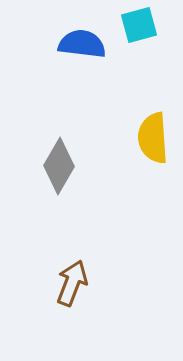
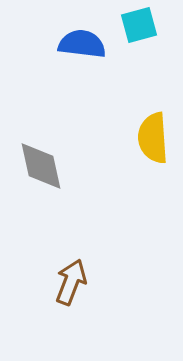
gray diamond: moved 18 px left; rotated 42 degrees counterclockwise
brown arrow: moved 1 px left, 1 px up
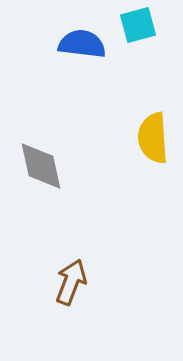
cyan square: moved 1 px left
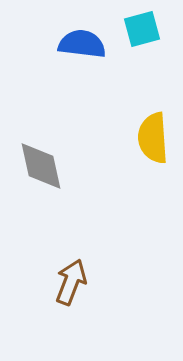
cyan square: moved 4 px right, 4 px down
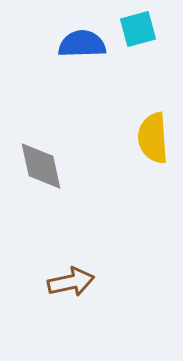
cyan square: moved 4 px left
blue semicircle: rotated 9 degrees counterclockwise
brown arrow: rotated 57 degrees clockwise
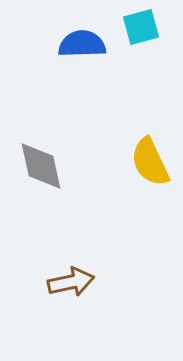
cyan square: moved 3 px right, 2 px up
yellow semicircle: moved 3 px left, 24 px down; rotated 21 degrees counterclockwise
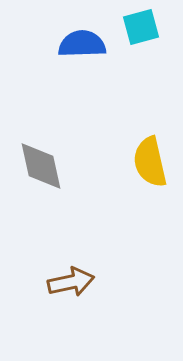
yellow semicircle: rotated 12 degrees clockwise
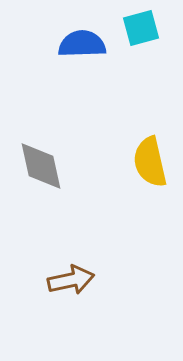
cyan square: moved 1 px down
brown arrow: moved 2 px up
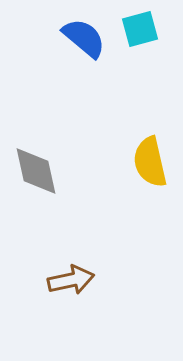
cyan square: moved 1 px left, 1 px down
blue semicircle: moved 2 px right, 6 px up; rotated 42 degrees clockwise
gray diamond: moved 5 px left, 5 px down
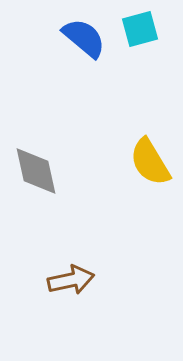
yellow semicircle: rotated 18 degrees counterclockwise
